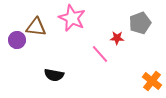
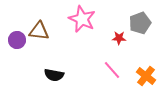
pink star: moved 10 px right, 1 px down
brown triangle: moved 3 px right, 4 px down
red star: moved 2 px right
pink line: moved 12 px right, 16 px down
orange cross: moved 6 px left, 5 px up
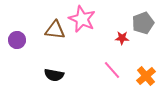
gray pentagon: moved 3 px right
brown triangle: moved 16 px right, 1 px up
red star: moved 3 px right
orange cross: rotated 12 degrees clockwise
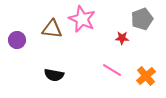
gray pentagon: moved 1 px left, 4 px up
brown triangle: moved 3 px left, 1 px up
pink line: rotated 18 degrees counterclockwise
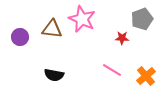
purple circle: moved 3 px right, 3 px up
